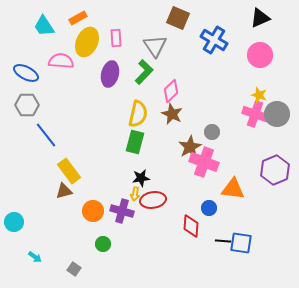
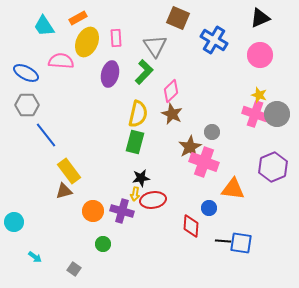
purple hexagon at (275, 170): moved 2 px left, 3 px up
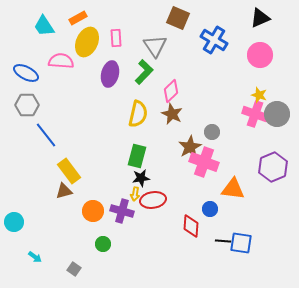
green rectangle at (135, 142): moved 2 px right, 14 px down
blue circle at (209, 208): moved 1 px right, 1 px down
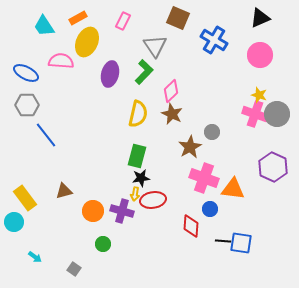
pink rectangle at (116, 38): moved 7 px right, 17 px up; rotated 30 degrees clockwise
pink cross at (204, 162): moved 16 px down
purple hexagon at (273, 167): rotated 12 degrees counterclockwise
yellow rectangle at (69, 171): moved 44 px left, 27 px down
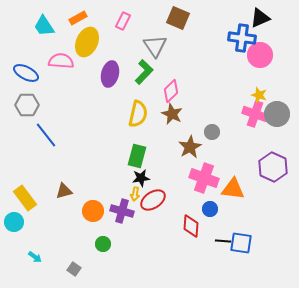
blue cross at (214, 40): moved 28 px right, 2 px up; rotated 24 degrees counterclockwise
red ellipse at (153, 200): rotated 25 degrees counterclockwise
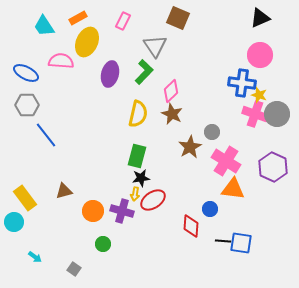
blue cross at (242, 38): moved 45 px down
pink cross at (204, 178): moved 22 px right, 17 px up; rotated 12 degrees clockwise
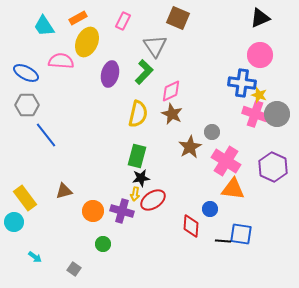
pink diamond at (171, 91): rotated 20 degrees clockwise
blue square at (241, 243): moved 9 px up
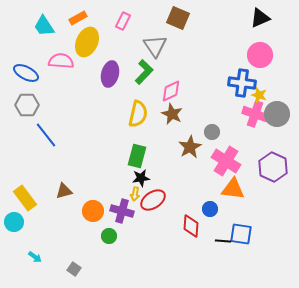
green circle at (103, 244): moved 6 px right, 8 px up
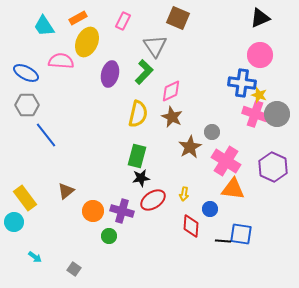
brown star at (172, 114): moved 3 px down
brown triangle at (64, 191): moved 2 px right; rotated 24 degrees counterclockwise
yellow arrow at (135, 194): moved 49 px right
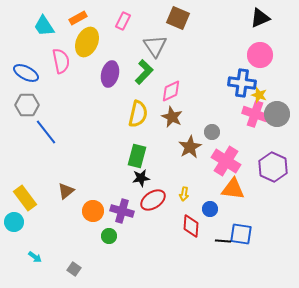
pink semicircle at (61, 61): rotated 75 degrees clockwise
blue line at (46, 135): moved 3 px up
